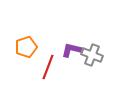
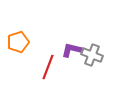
orange pentagon: moved 8 px left, 5 px up
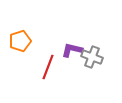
orange pentagon: moved 2 px right, 1 px up
gray cross: moved 2 px down
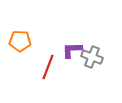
orange pentagon: rotated 20 degrees clockwise
purple L-shape: rotated 15 degrees counterclockwise
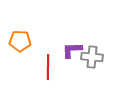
gray cross: rotated 15 degrees counterclockwise
red line: rotated 20 degrees counterclockwise
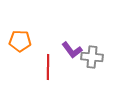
purple L-shape: rotated 125 degrees counterclockwise
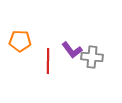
red line: moved 6 px up
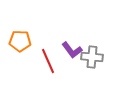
red line: rotated 25 degrees counterclockwise
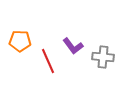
purple L-shape: moved 1 px right, 4 px up
gray cross: moved 11 px right
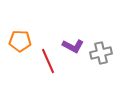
purple L-shape: rotated 25 degrees counterclockwise
gray cross: moved 2 px left, 4 px up; rotated 20 degrees counterclockwise
